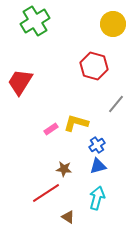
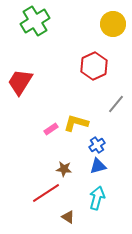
red hexagon: rotated 20 degrees clockwise
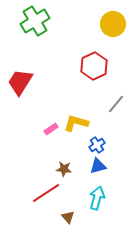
brown triangle: rotated 16 degrees clockwise
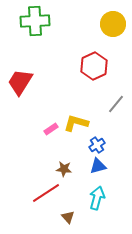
green cross: rotated 28 degrees clockwise
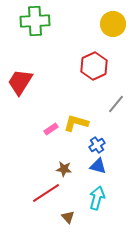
blue triangle: rotated 30 degrees clockwise
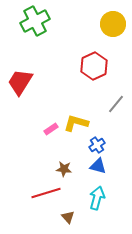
green cross: rotated 24 degrees counterclockwise
red line: rotated 16 degrees clockwise
